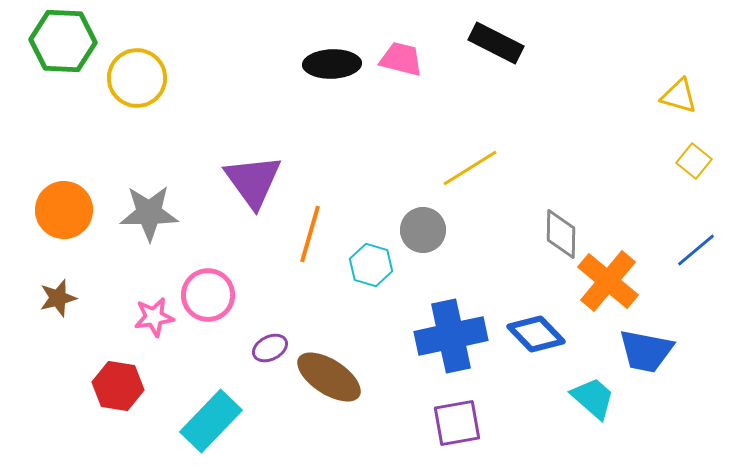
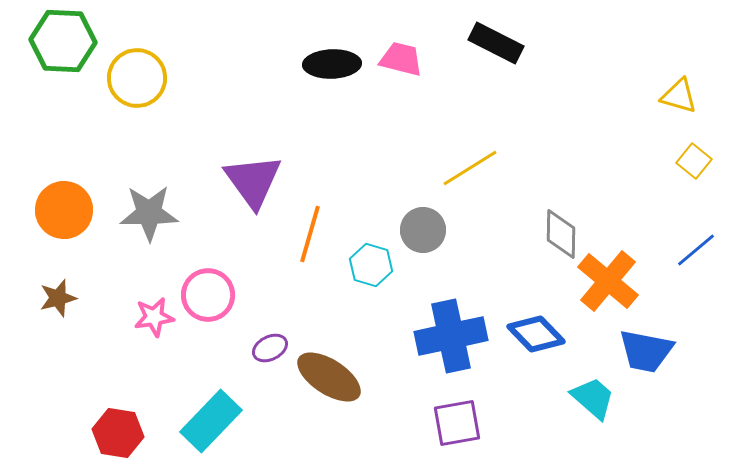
red hexagon: moved 47 px down
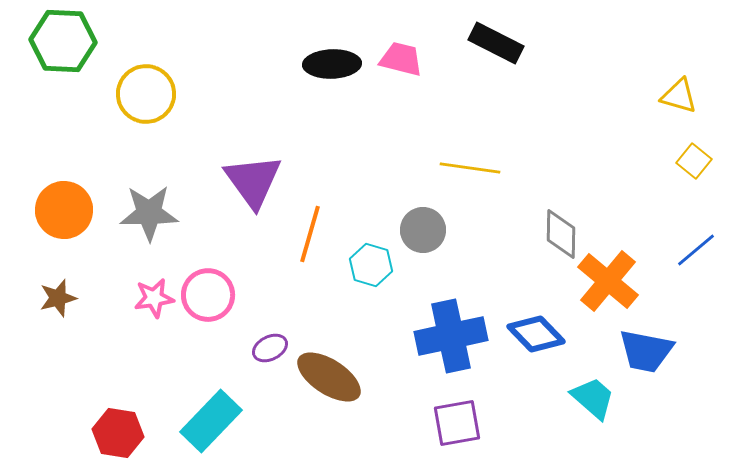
yellow circle: moved 9 px right, 16 px down
yellow line: rotated 40 degrees clockwise
pink star: moved 19 px up
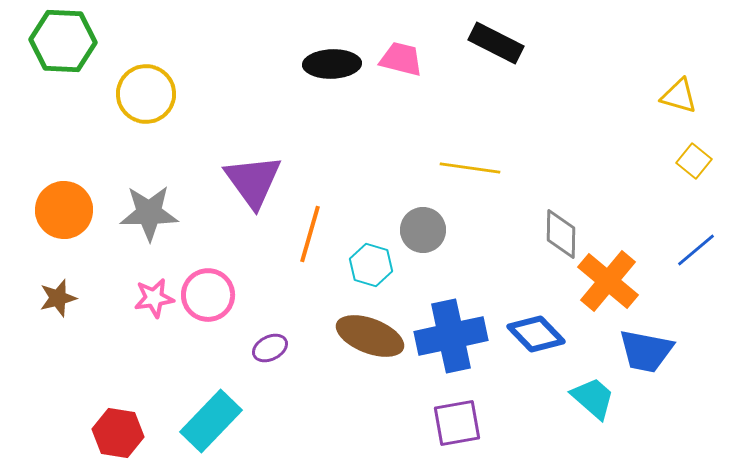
brown ellipse: moved 41 px right, 41 px up; rotated 12 degrees counterclockwise
